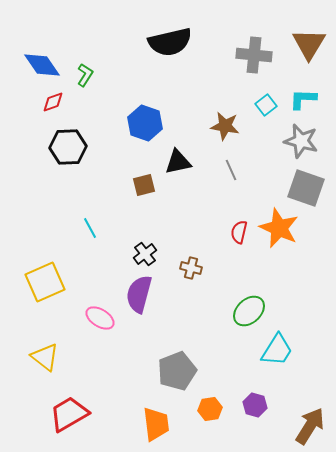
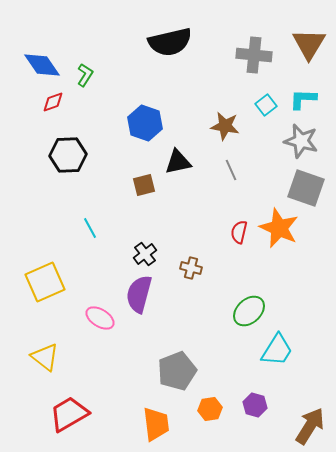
black hexagon: moved 8 px down
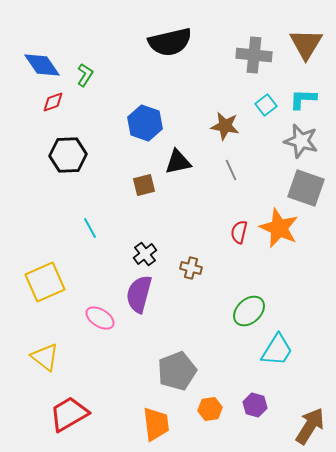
brown triangle: moved 3 px left
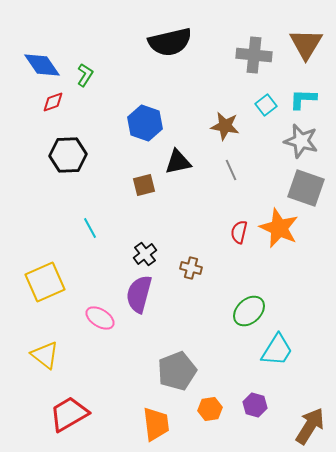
yellow triangle: moved 2 px up
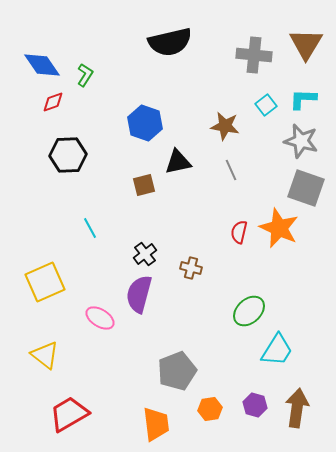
brown arrow: moved 13 px left, 18 px up; rotated 24 degrees counterclockwise
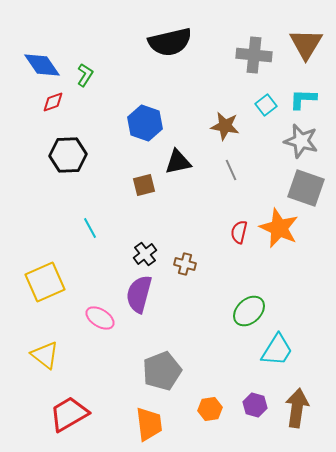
brown cross: moved 6 px left, 4 px up
gray pentagon: moved 15 px left
orange trapezoid: moved 7 px left
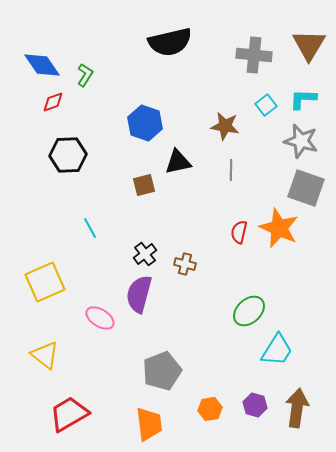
brown triangle: moved 3 px right, 1 px down
gray line: rotated 25 degrees clockwise
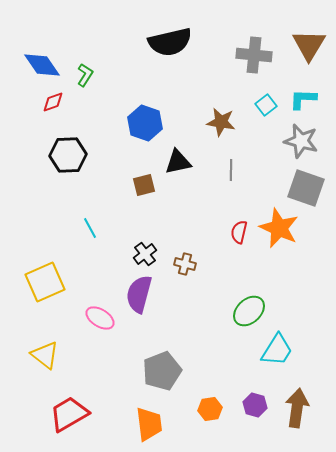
brown star: moved 4 px left, 4 px up
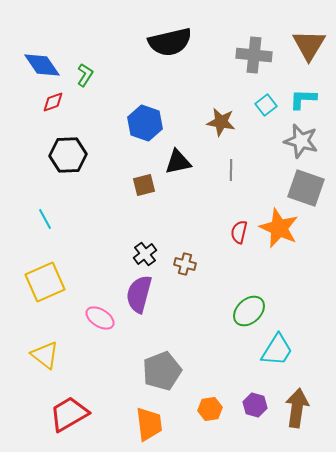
cyan line: moved 45 px left, 9 px up
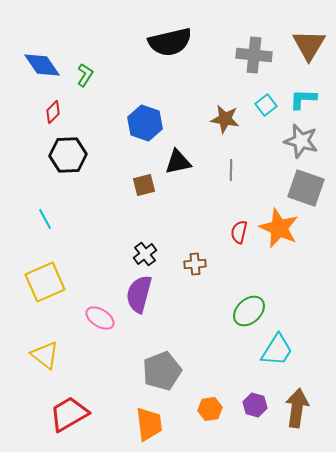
red diamond: moved 10 px down; rotated 25 degrees counterclockwise
brown star: moved 4 px right, 3 px up
brown cross: moved 10 px right; rotated 20 degrees counterclockwise
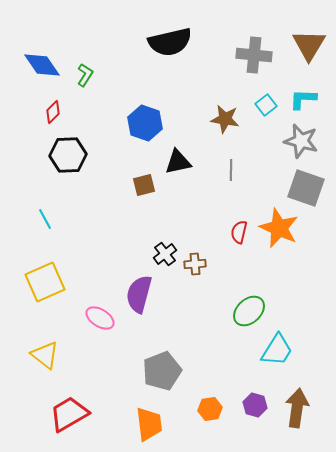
black cross: moved 20 px right
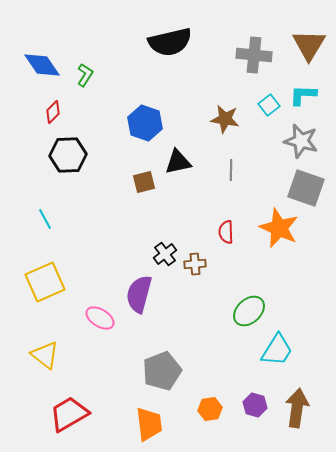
cyan L-shape: moved 4 px up
cyan square: moved 3 px right
brown square: moved 3 px up
red semicircle: moved 13 px left; rotated 15 degrees counterclockwise
